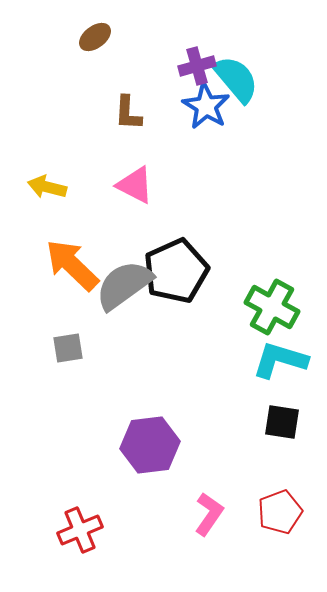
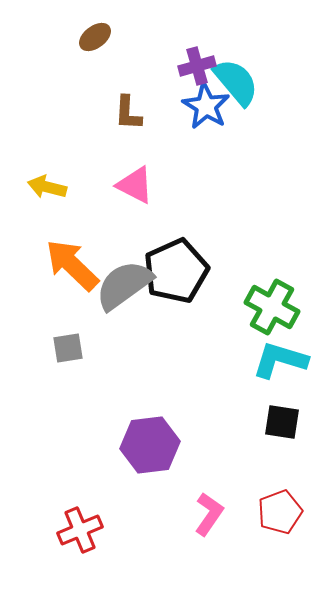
cyan semicircle: moved 3 px down
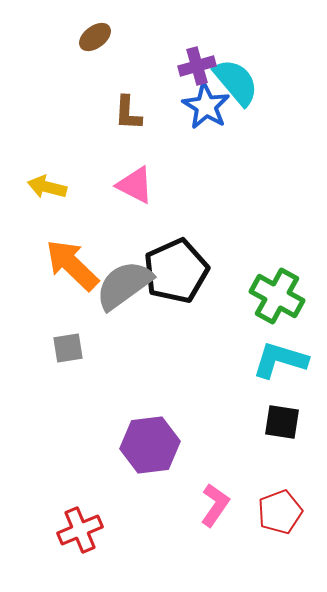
green cross: moved 5 px right, 11 px up
pink L-shape: moved 6 px right, 9 px up
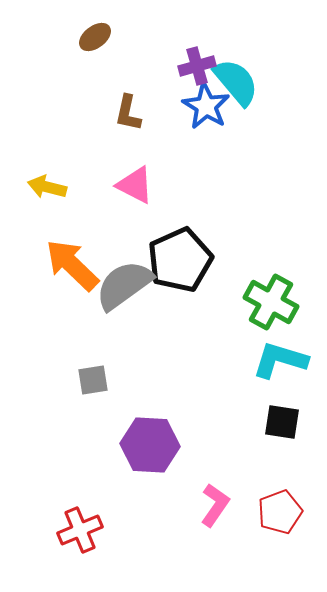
brown L-shape: rotated 9 degrees clockwise
black pentagon: moved 4 px right, 11 px up
green cross: moved 6 px left, 6 px down
gray square: moved 25 px right, 32 px down
purple hexagon: rotated 10 degrees clockwise
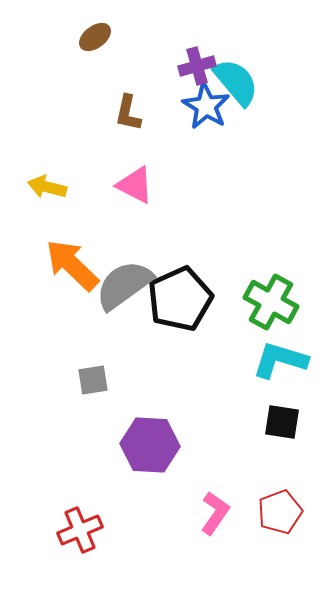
black pentagon: moved 39 px down
pink L-shape: moved 8 px down
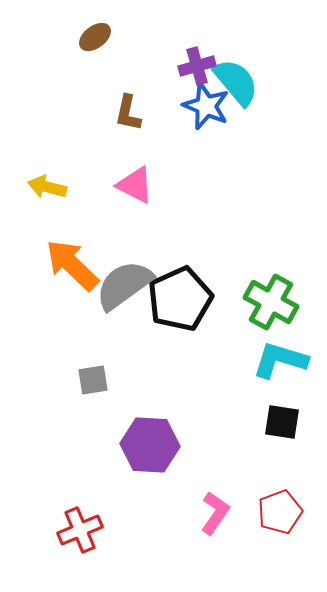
blue star: rotated 9 degrees counterclockwise
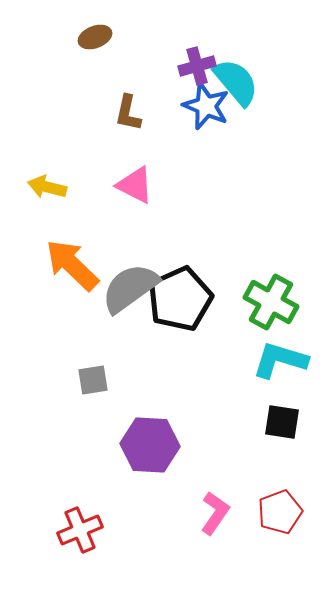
brown ellipse: rotated 16 degrees clockwise
gray semicircle: moved 6 px right, 3 px down
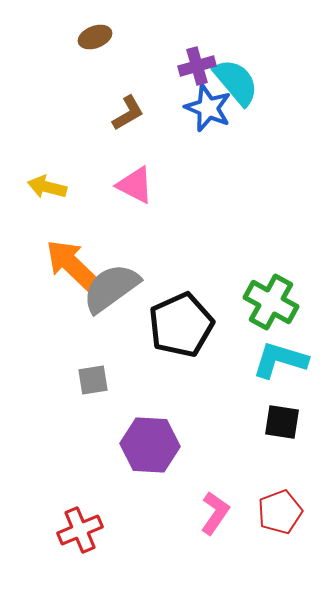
blue star: moved 2 px right, 2 px down
brown L-shape: rotated 132 degrees counterclockwise
gray semicircle: moved 19 px left
black pentagon: moved 1 px right, 26 px down
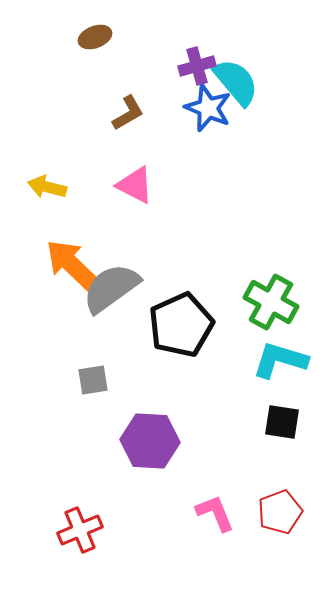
purple hexagon: moved 4 px up
pink L-shape: rotated 57 degrees counterclockwise
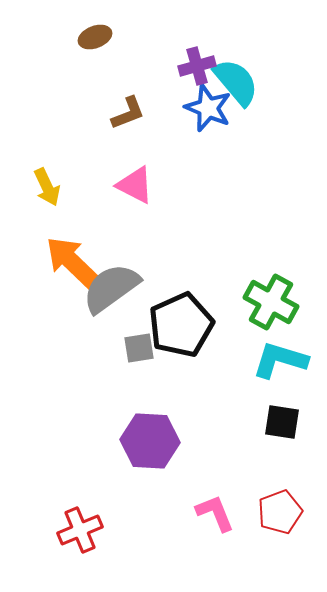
brown L-shape: rotated 9 degrees clockwise
yellow arrow: rotated 129 degrees counterclockwise
orange arrow: moved 3 px up
gray square: moved 46 px right, 32 px up
